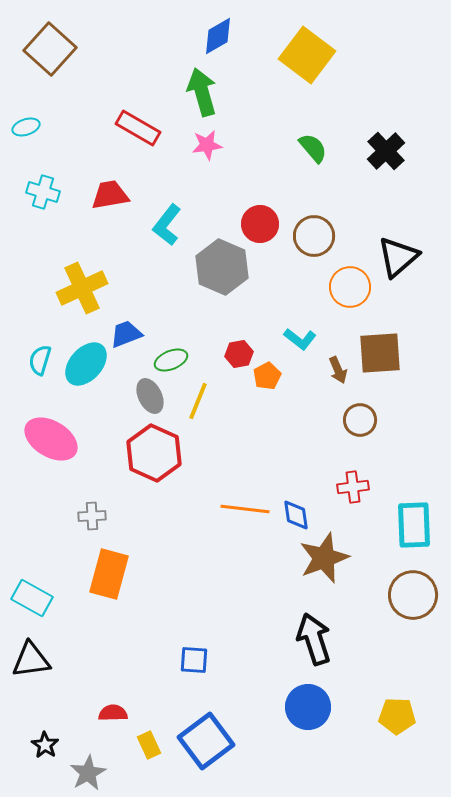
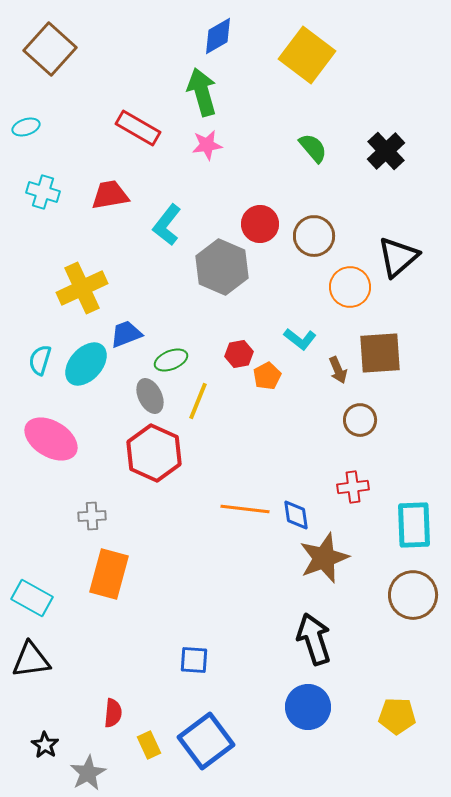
red semicircle at (113, 713): rotated 96 degrees clockwise
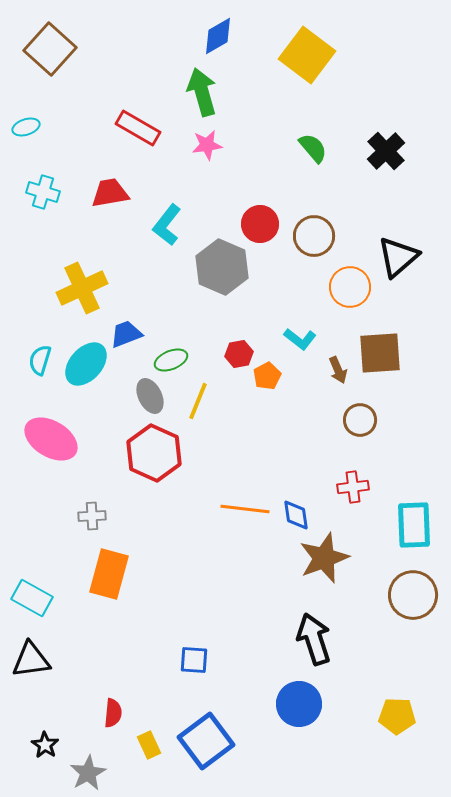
red trapezoid at (110, 195): moved 2 px up
blue circle at (308, 707): moved 9 px left, 3 px up
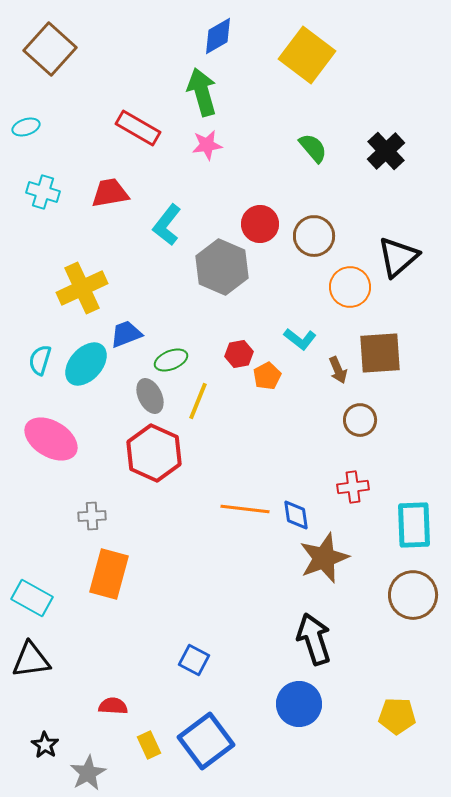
blue square at (194, 660): rotated 24 degrees clockwise
red semicircle at (113, 713): moved 7 px up; rotated 92 degrees counterclockwise
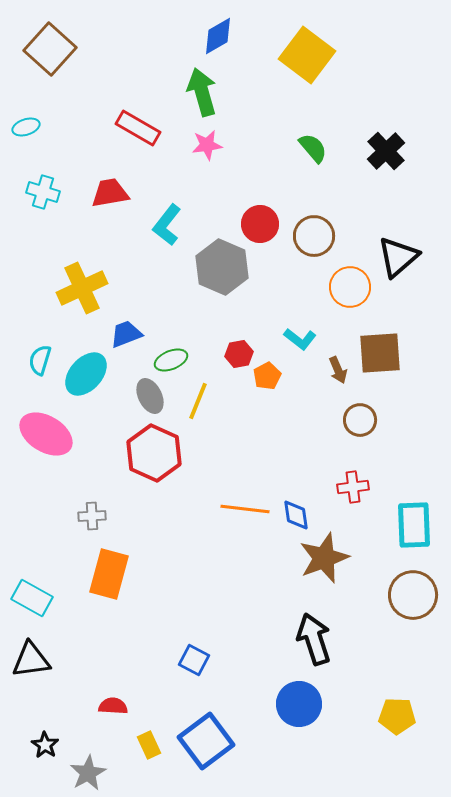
cyan ellipse at (86, 364): moved 10 px down
pink ellipse at (51, 439): moved 5 px left, 5 px up
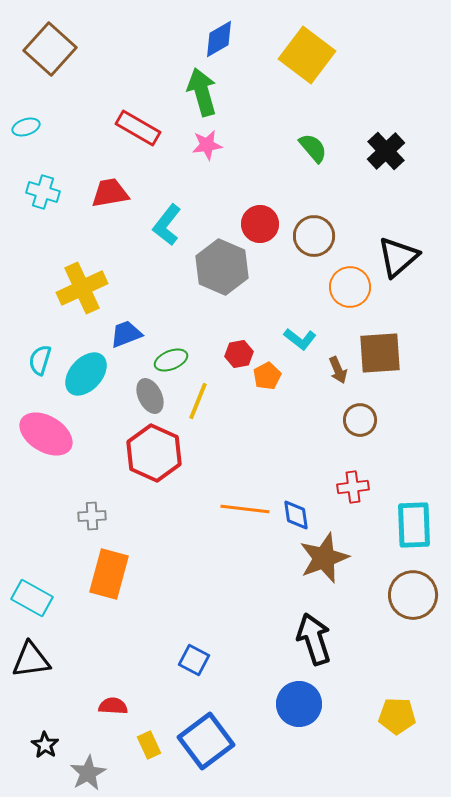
blue diamond at (218, 36): moved 1 px right, 3 px down
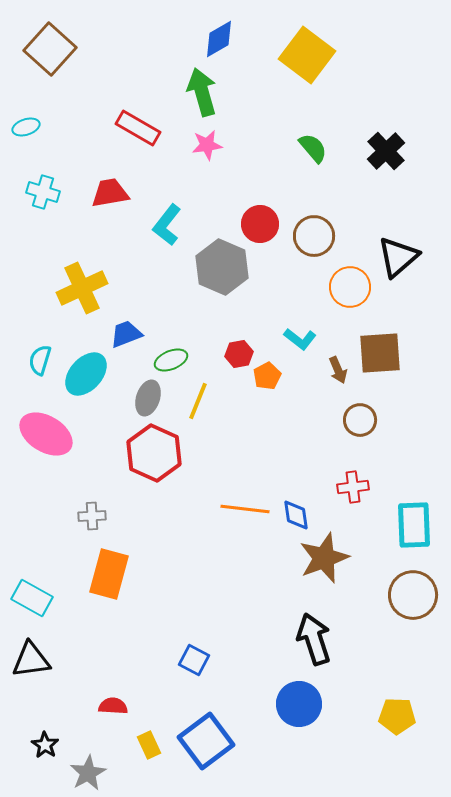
gray ellipse at (150, 396): moved 2 px left, 2 px down; rotated 44 degrees clockwise
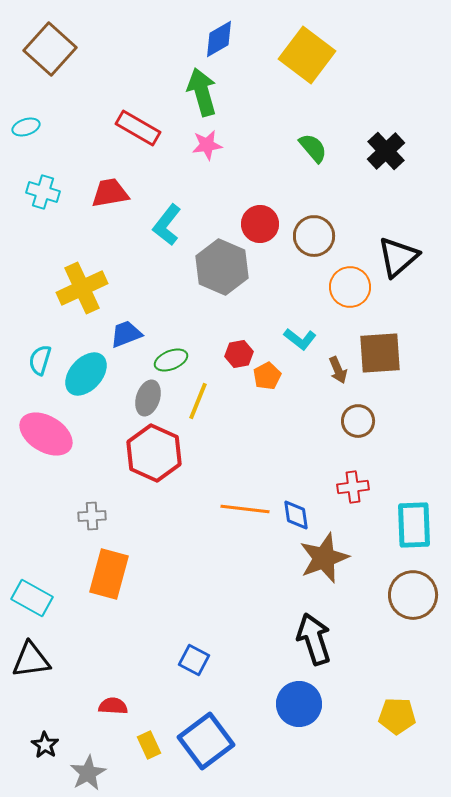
brown circle at (360, 420): moved 2 px left, 1 px down
